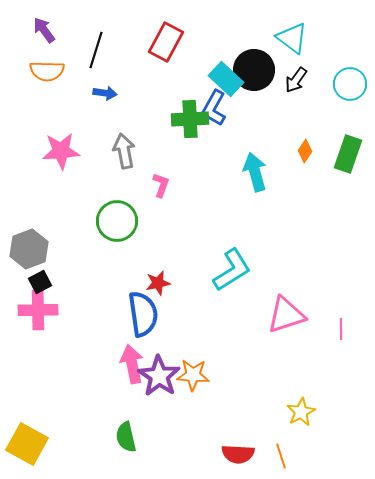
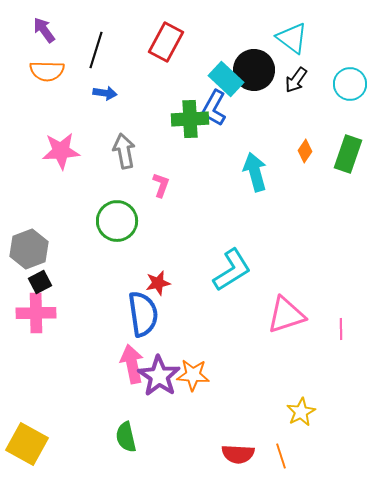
pink cross: moved 2 px left, 3 px down
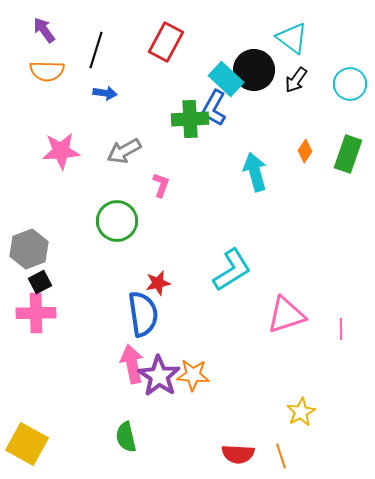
gray arrow: rotated 108 degrees counterclockwise
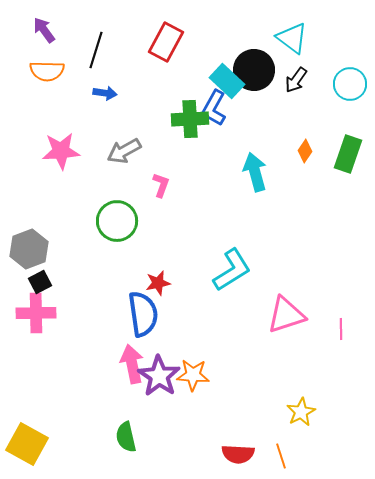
cyan rectangle: moved 1 px right, 2 px down
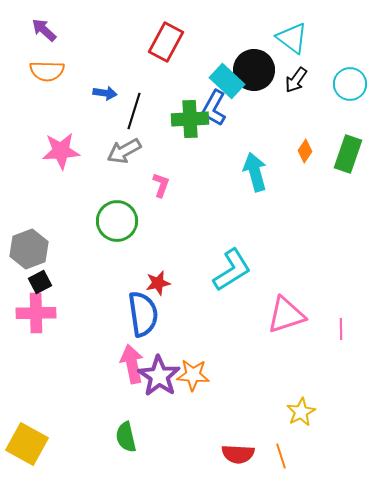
purple arrow: rotated 12 degrees counterclockwise
black line: moved 38 px right, 61 px down
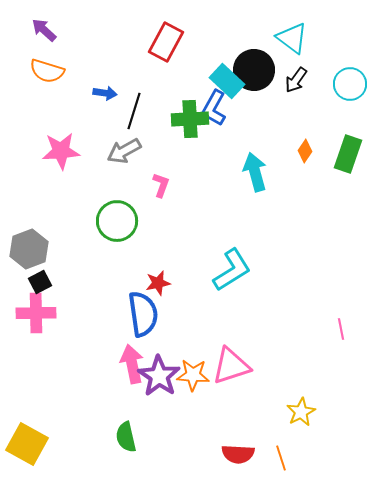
orange semicircle: rotated 16 degrees clockwise
pink triangle: moved 55 px left, 51 px down
pink line: rotated 10 degrees counterclockwise
orange line: moved 2 px down
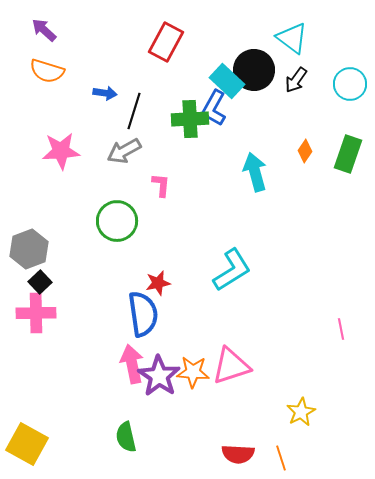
pink L-shape: rotated 15 degrees counterclockwise
black square: rotated 15 degrees counterclockwise
orange star: moved 3 px up
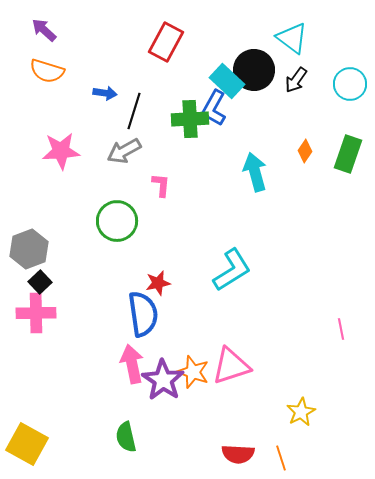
orange star: rotated 16 degrees clockwise
purple star: moved 4 px right, 4 px down
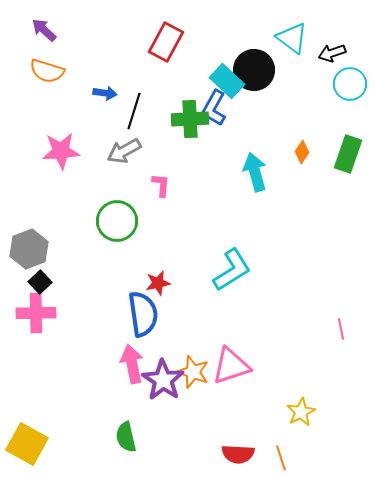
black arrow: moved 36 px right, 27 px up; rotated 36 degrees clockwise
orange diamond: moved 3 px left, 1 px down
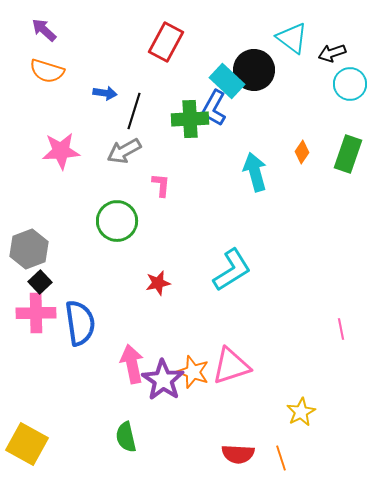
blue semicircle: moved 63 px left, 9 px down
